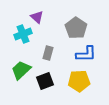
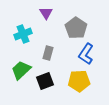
purple triangle: moved 9 px right, 4 px up; rotated 16 degrees clockwise
blue L-shape: rotated 125 degrees clockwise
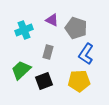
purple triangle: moved 6 px right, 7 px down; rotated 32 degrees counterclockwise
gray pentagon: rotated 15 degrees counterclockwise
cyan cross: moved 1 px right, 4 px up
gray rectangle: moved 1 px up
black square: moved 1 px left
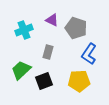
blue L-shape: moved 3 px right
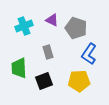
cyan cross: moved 4 px up
gray rectangle: rotated 32 degrees counterclockwise
green trapezoid: moved 2 px left, 2 px up; rotated 50 degrees counterclockwise
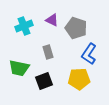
green trapezoid: rotated 75 degrees counterclockwise
yellow pentagon: moved 2 px up
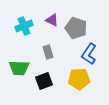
green trapezoid: rotated 10 degrees counterclockwise
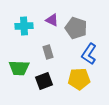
cyan cross: rotated 18 degrees clockwise
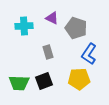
purple triangle: moved 2 px up
green trapezoid: moved 15 px down
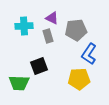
gray pentagon: moved 2 px down; rotated 25 degrees counterclockwise
gray rectangle: moved 16 px up
black square: moved 5 px left, 15 px up
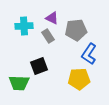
gray rectangle: rotated 16 degrees counterclockwise
